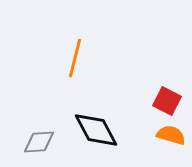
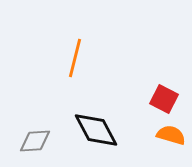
red square: moved 3 px left, 2 px up
gray diamond: moved 4 px left, 1 px up
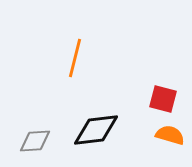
red square: moved 1 px left; rotated 12 degrees counterclockwise
black diamond: rotated 69 degrees counterclockwise
orange semicircle: moved 1 px left
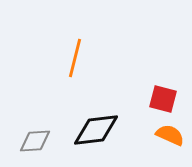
orange semicircle: rotated 8 degrees clockwise
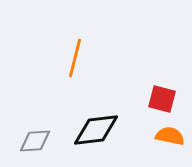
red square: moved 1 px left
orange semicircle: moved 1 px down; rotated 12 degrees counterclockwise
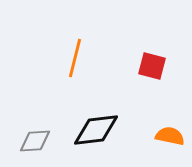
red square: moved 10 px left, 33 px up
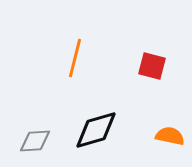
black diamond: rotated 9 degrees counterclockwise
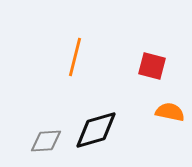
orange line: moved 1 px up
orange semicircle: moved 24 px up
gray diamond: moved 11 px right
